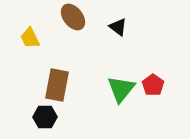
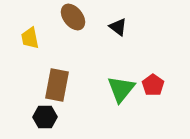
yellow trapezoid: rotated 15 degrees clockwise
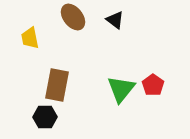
black triangle: moved 3 px left, 7 px up
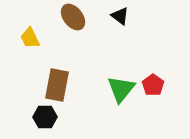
black triangle: moved 5 px right, 4 px up
yellow trapezoid: rotated 15 degrees counterclockwise
